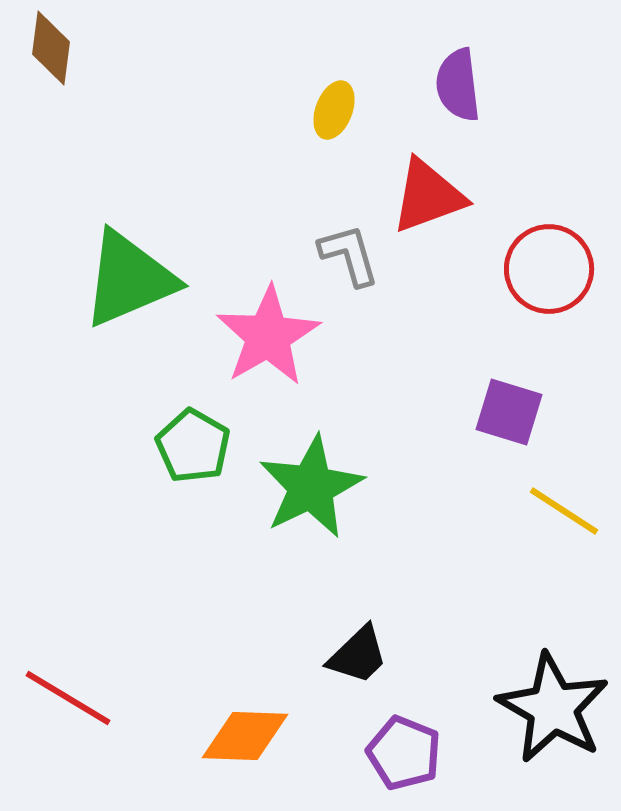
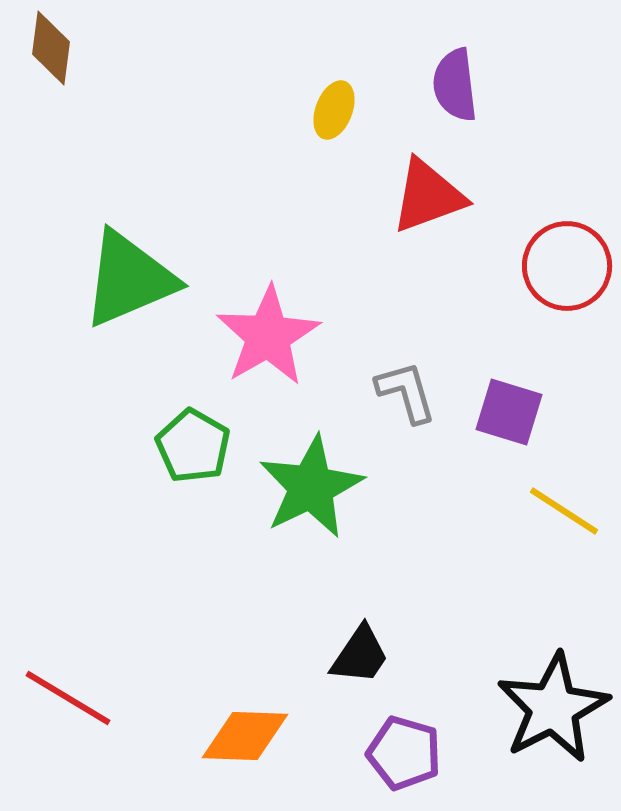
purple semicircle: moved 3 px left
gray L-shape: moved 57 px right, 137 px down
red circle: moved 18 px right, 3 px up
black trapezoid: moved 2 px right; rotated 12 degrees counterclockwise
black star: rotated 15 degrees clockwise
purple pentagon: rotated 6 degrees counterclockwise
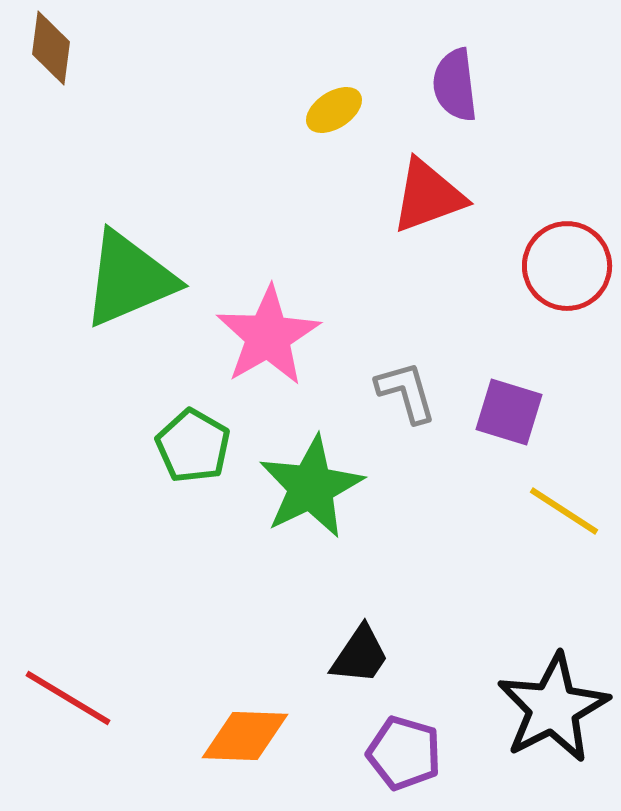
yellow ellipse: rotated 36 degrees clockwise
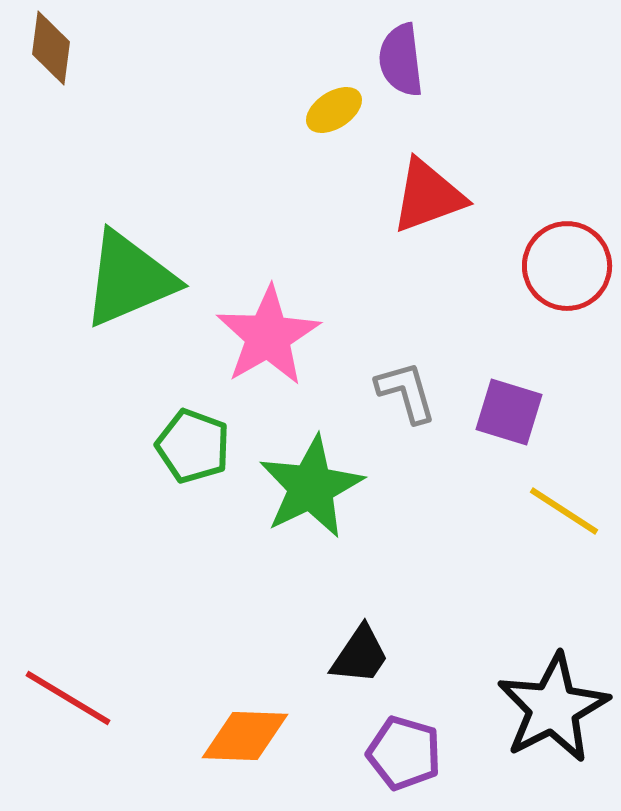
purple semicircle: moved 54 px left, 25 px up
green pentagon: rotated 10 degrees counterclockwise
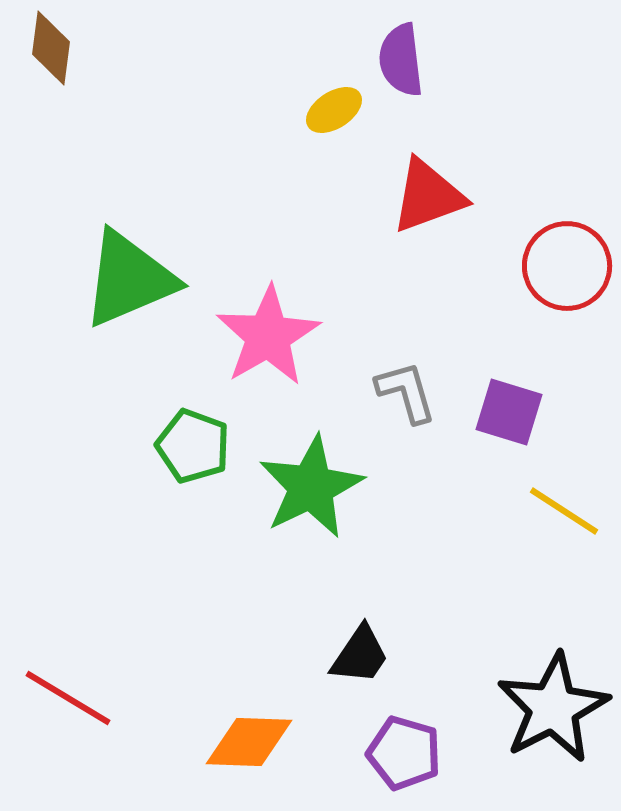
orange diamond: moved 4 px right, 6 px down
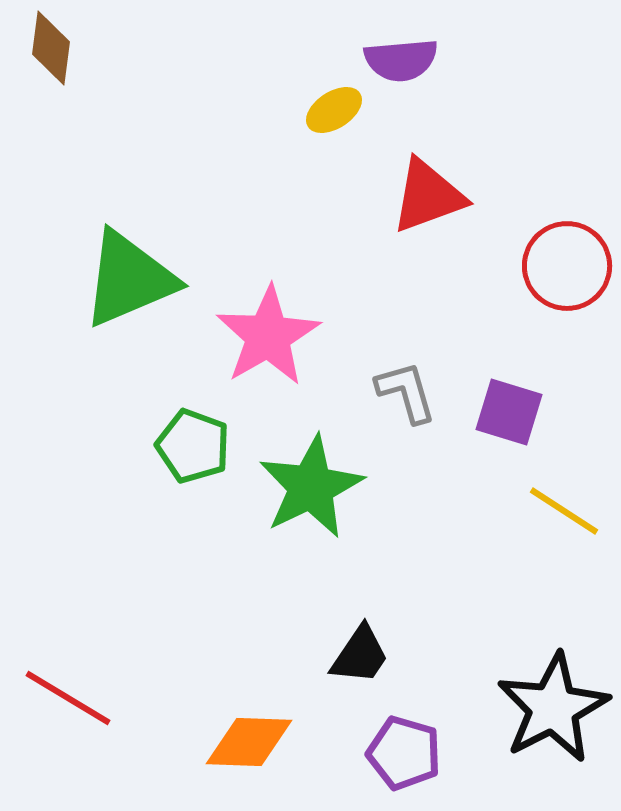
purple semicircle: rotated 88 degrees counterclockwise
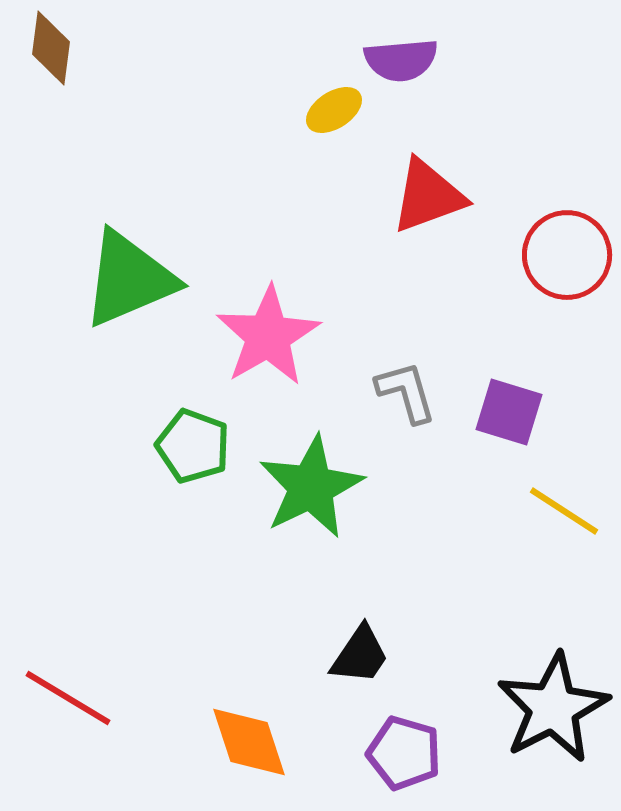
red circle: moved 11 px up
orange diamond: rotated 70 degrees clockwise
